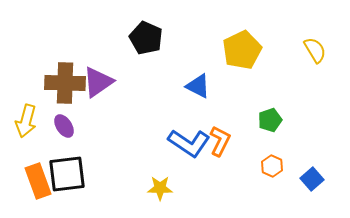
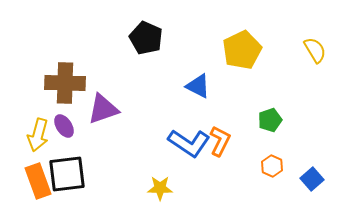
purple triangle: moved 5 px right, 27 px down; rotated 16 degrees clockwise
yellow arrow: moved 12 px right, 14 px down
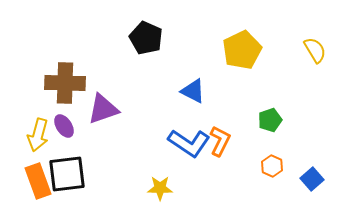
blue triangle: moved 5 px left, 5 px down
